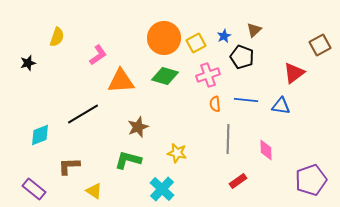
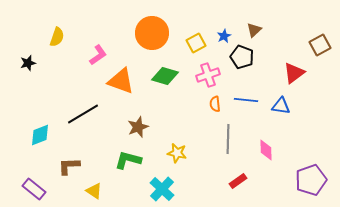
orange circle: moved 12 px left, 5 px up
orange triangle: rotated 24 degrees clockwise
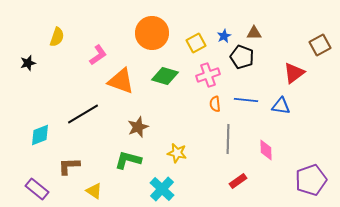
brown triangle: moved 3 px down; rotated 42 degrees clockwise
purple rectangle: moved 3 px right
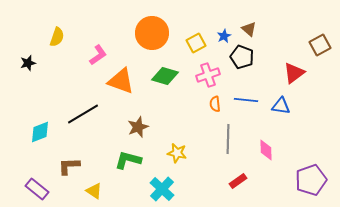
brown triangle: moved 5 px left, 4 px up; rotated 42 degrees clockwise
cyan diamond: moved 3 px up
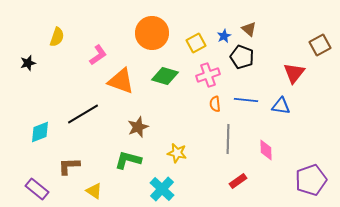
red triangle: rotated 15 degrees counterclockwise
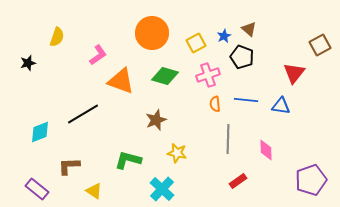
brown star: moved 18 px right, 7 px up
